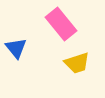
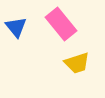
blue triangle: moved 21 px up
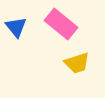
pink rectangle: rotated 12 degrees counterclockwise
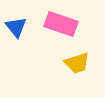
pink rectangle: rotated 20 degrees counterclockwise
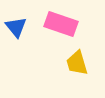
yellow trapezoid: rotated 92 degrees clockwise
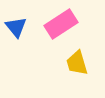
pink rectangle: rotated 52 degrees counterclockwise
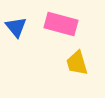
pink rectangle: rotated 48 degrees clockwise
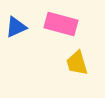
blue triangle: rotated 45 degrees clockwise
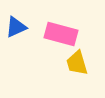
pink rectangle: moved 10 px down
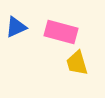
pink rectangle: moved 2 px up
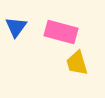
blue triangle: rotated 30 degrees counterclockwise
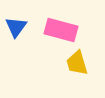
pink rectangle: moved 2 px up
